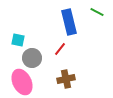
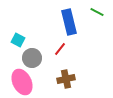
cyan square: rotated 16 degrees clockwise
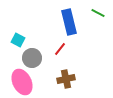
green line: moved 1 px right, 1 px down
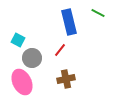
red line: moved 1 px down
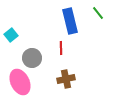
green line: rotated 24 degrees clockwise
blue rectangle: moved 1 px right, 1 px up
cyan square: moved 7 px left, 5 px up; rotated 24 degrees clockwise
red line: moved 1 px right, 2 px up; rotated 40 degrees counterclockwise
pink ellipse: moved 2 px left
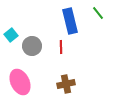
red line: moved 1 px up
gray circle: moved 12 px up
brown cross: moved 5 px down
